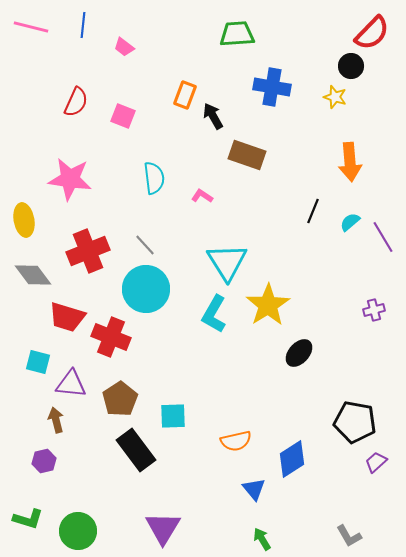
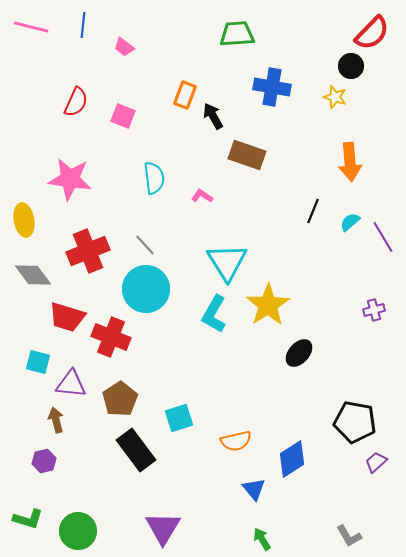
cyan square at (173, 416): moved 6 px right, 2 px down; rotated 16 degrees counterclockwise
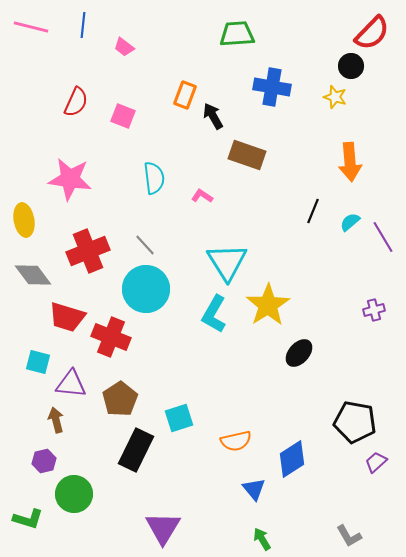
black rectangle at (136, 450): rotated 63 degrees clockwise
green circle at (78, 531): moved 4 px left, 37 px up
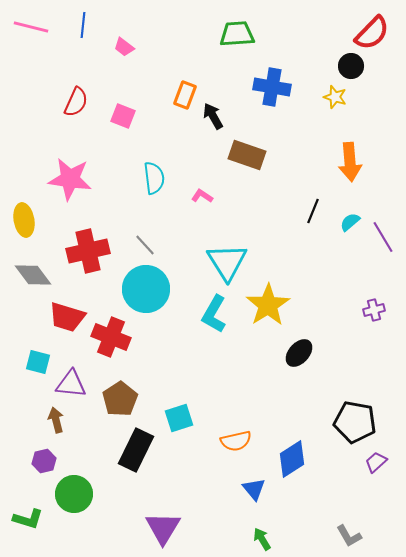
red cross at (88, 251): rotated 9 degrees clockwise
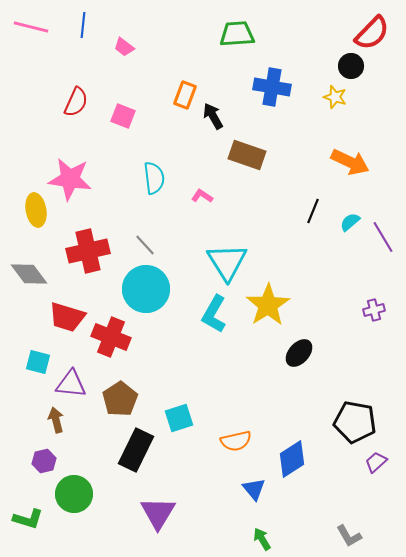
orange arrow at (350, 162): rotated 60 degrees counterclockwise
yellow ellipse at (24, 220): moved 12 px right, 10 px up
gray diamond at (33, 275): moved 4 px left, 1 px up
purple triangle at (163, 528): moved 5 px left, 15 px up
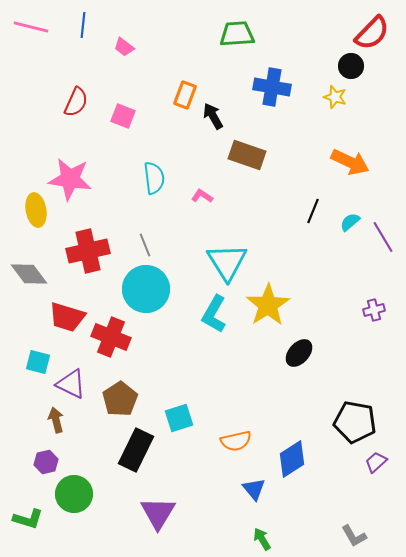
gray line at (145, 245): rotated 20 degrees clockwise
purple triangle at (71, 384): rotated 20 degrees clockwise
purple hexagon at (44, 461): moved 2 px right, 1 px down
gray L-shape at (349, 536): moved 5 px right
